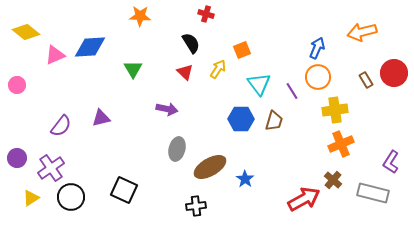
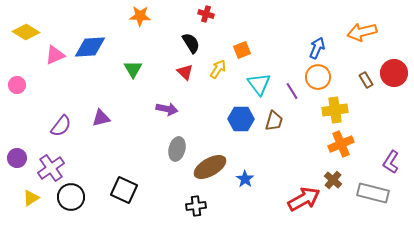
yellow diamond: rotated 8 degrees counterclockwise
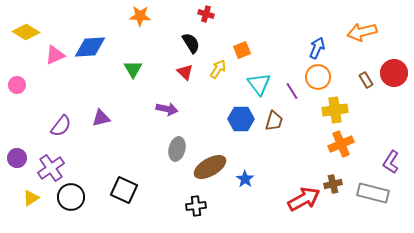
brown cross: moved 4 px down; rotated 36 degrees clockwise
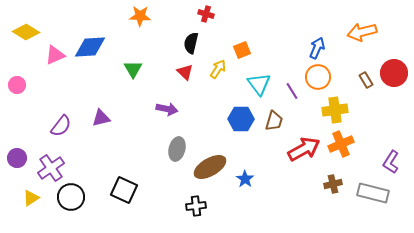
black semicircle: rotated 135 degrees counterclockwise
red arrow: moved 50 px up
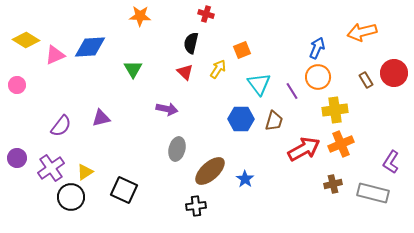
yellow diamond: moved 8 px down
brown ellipse: moved 4 px down; rotated 12 degrees counterclockwise
yellow triangle: moved 54 px right, 26 px up
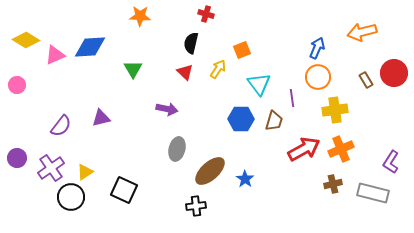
purple line: moved 7 px down; rotated 24 degrees clockwise
orange cross: moved 5 px down
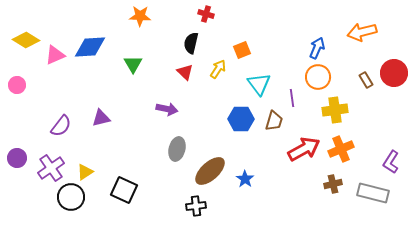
green triangle: moved 5 px up
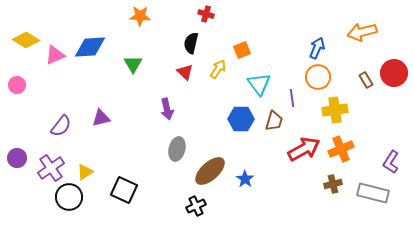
purple arrow: rotated 65 degrees clockwise
black circle: moved 2 px left
black cross: rotated 18 degrees counterclockwise
